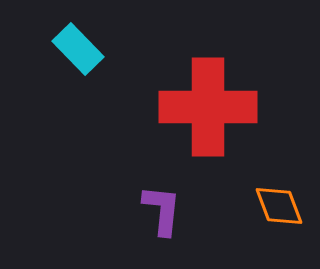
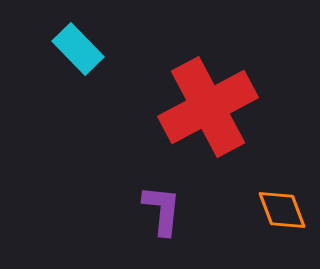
red cross: rotated 28 degrees counterclockwise
orange diamond: moved 3 px right, 4 px down
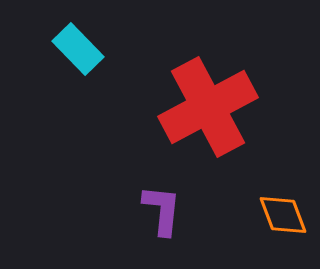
orange diamond: moved 1 px right, 5 px down
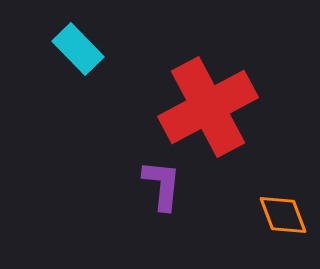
purple L-shape: moved 25 px up
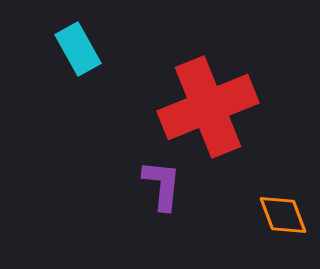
cyan rectangle: rotated 15 degrees clockwise
red cross: rotated 6 degrees clockwise
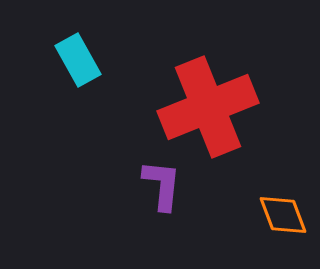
cyan rectangle: moved 11 px down
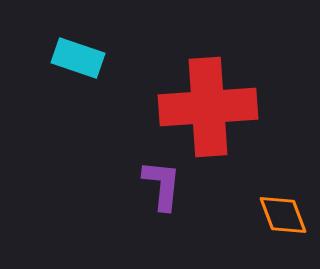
cyan rectangle: moved 2 px up; rotated 42 degrees counterclockwise
red cross: rotated 18 degrees clockwise
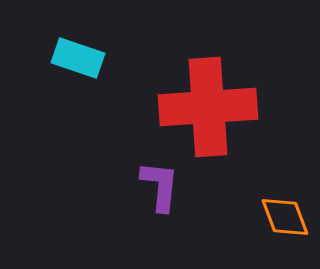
purple L-shape: moved 2 px left, 1 px down
orange diamond: moved 2 px right, 2 px down
